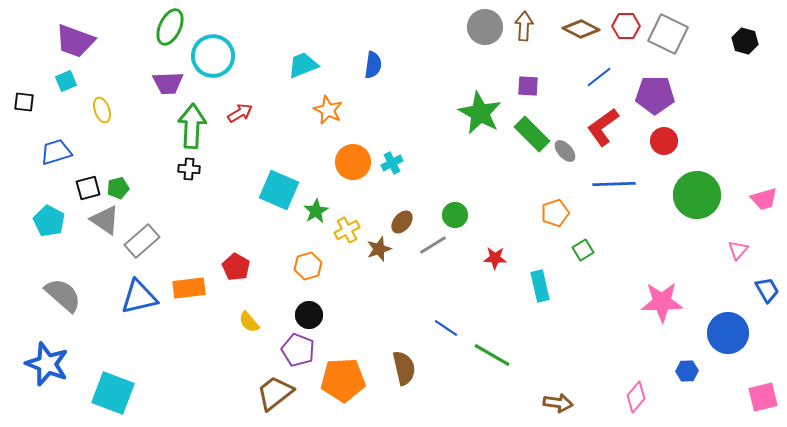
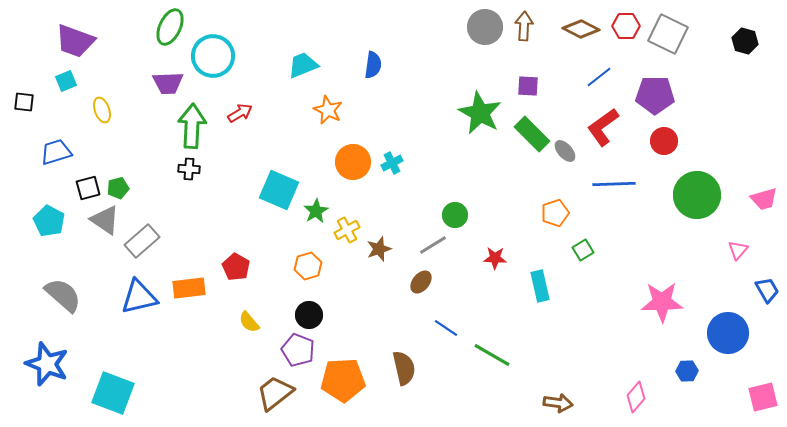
brown ellipse at (402, 222): moved 19 px right, 60 px down
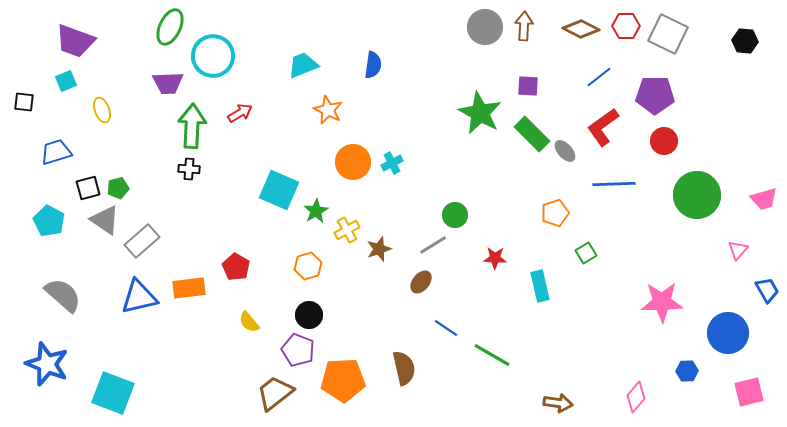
black hexagon at (745, 41): rotated 10 degrees counterclockwise
green square at (583, 250): moved 3 px right, 3 px down
pink square at (763, 397): moved 14 px left, 5 px up
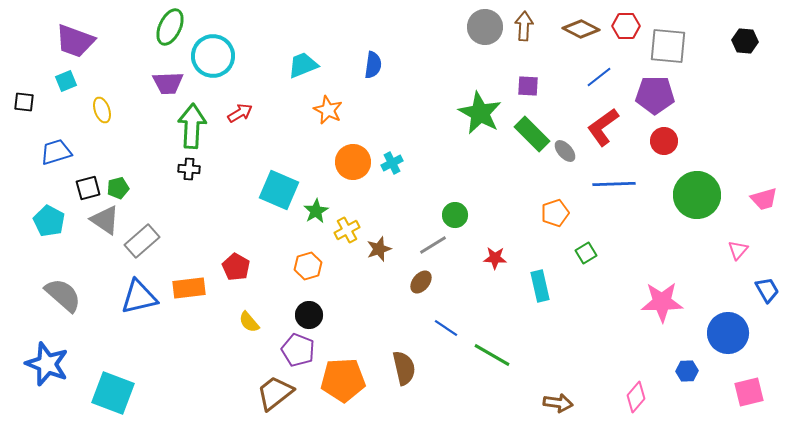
gray square at (668, 34): moved 12 px down; rotated 21 degrees counterclockwise
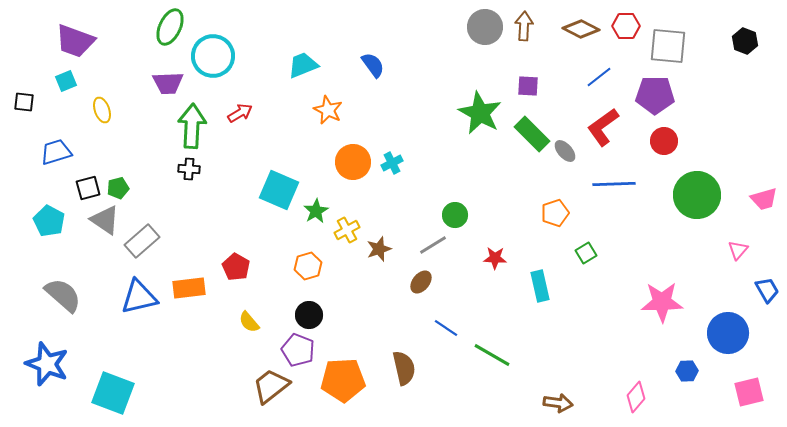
black hexagon at (745, 41): rotated 15 degrees clockwise
blue semicircle at (373, 65): rotated 44 degrees counterclockwise
brown trapezoid at (275, 393): moved 4 px left, 7 px up
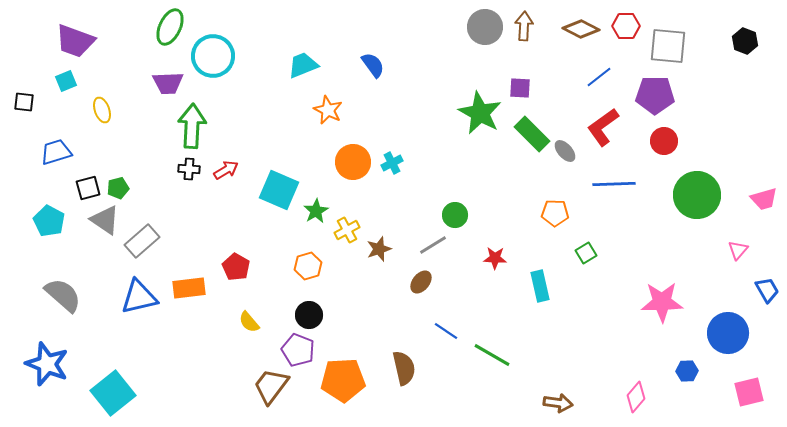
purple square at (528, 86): moved 8 px left, 2 px down
red arrow at (240, 113): moved 14 px left, 57 px down
orange pentagon at (555, 213): rotated 20 degrees clockwise
blue line at (446, 328): moved 3 px down
brown trapezoid at (271, 386): rotated 15 degrees counterclockwise
cyan square at (113, 393): rotated 30 degrees clockwise
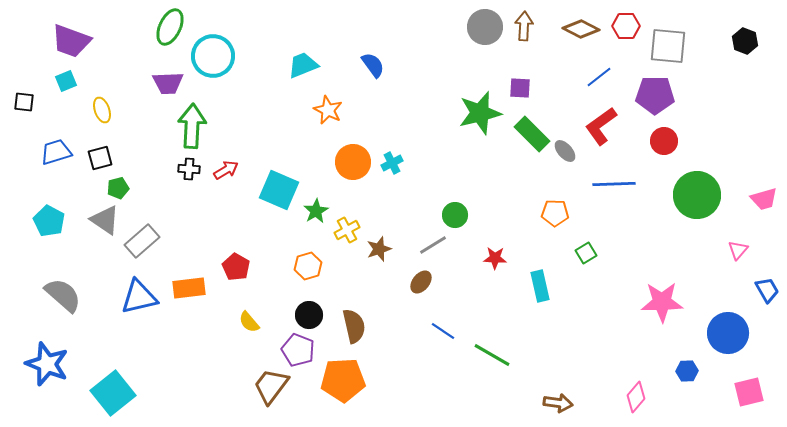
purple trapezoid at (75, 41): moved 4 px left
green star at (480, 113): rotated 30 degrees clockwise
red L-shape at (603, 127): moved 2 px left, 1 px up
black square at (88, 188): moved 12 px right, 30 px up
blue line at (446, 331): moved 3 px left
brown semicircle at (404, 368): moved 50 px left, 42 px up
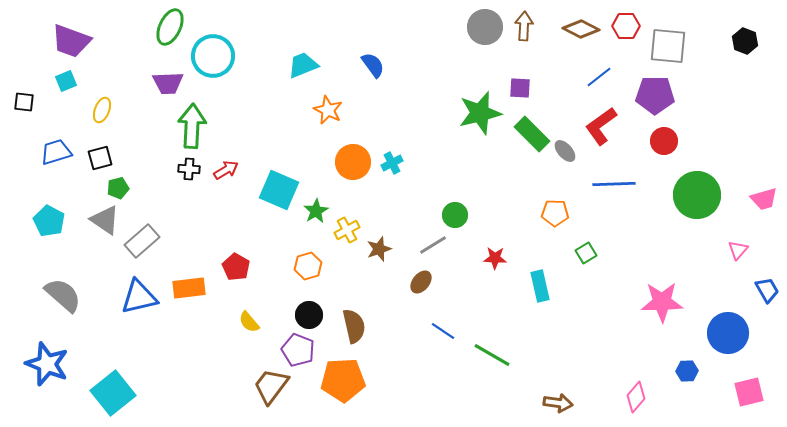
yellow ellipse at (102, 110): rotated 40 degrees clockwise
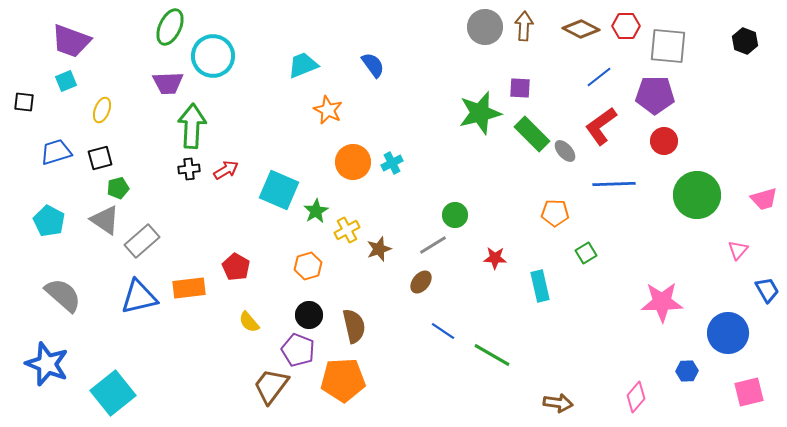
black cross at (189, 169): rotated 10 degrees counterclockwise
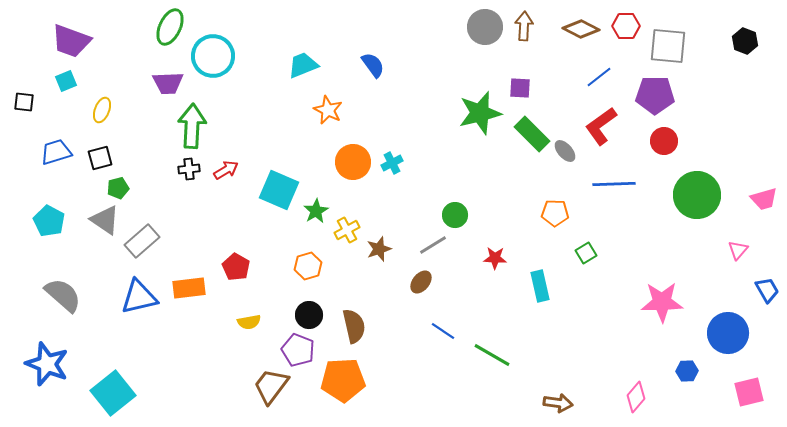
yellow semicircle at (249, 322): rotated 60 degrees counterclockwise
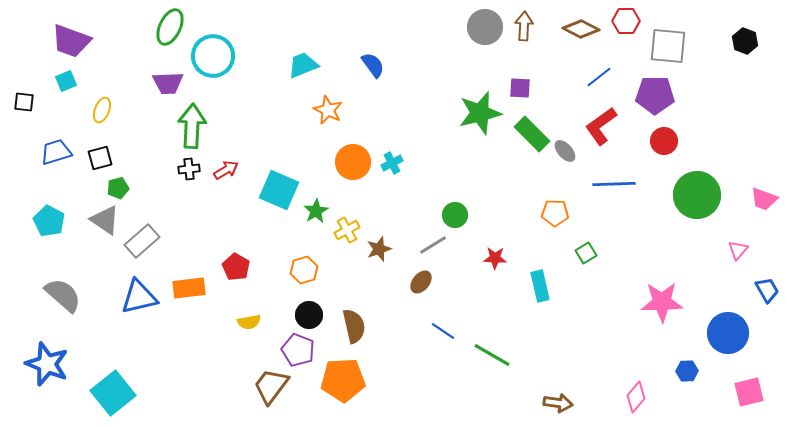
red hexagon at (626, 26): moved 5 px up
pink trapezoid at (764, 199): rotated 36 degrees clockwise
orange hexagon at (308, 266): moved 4 px left, 4 px down
